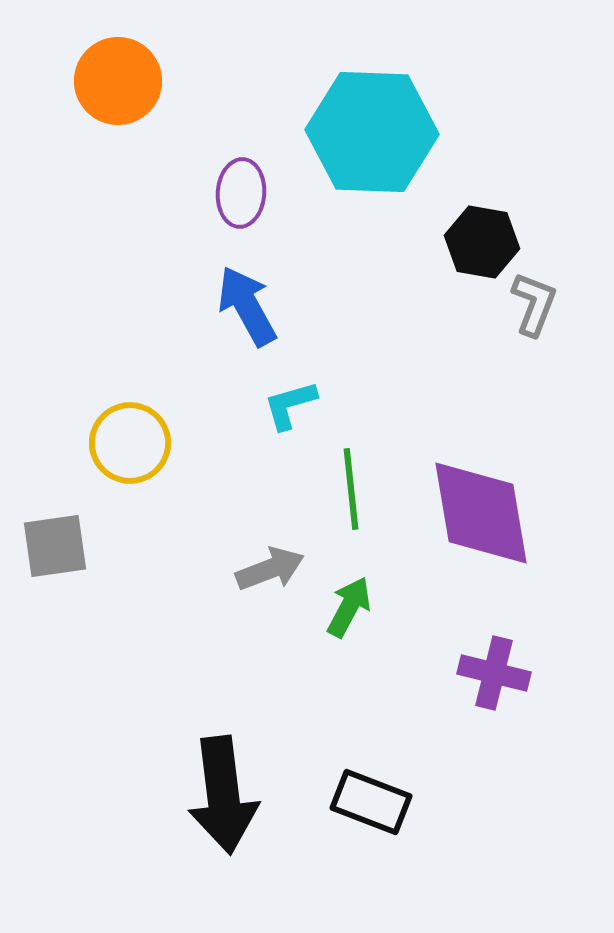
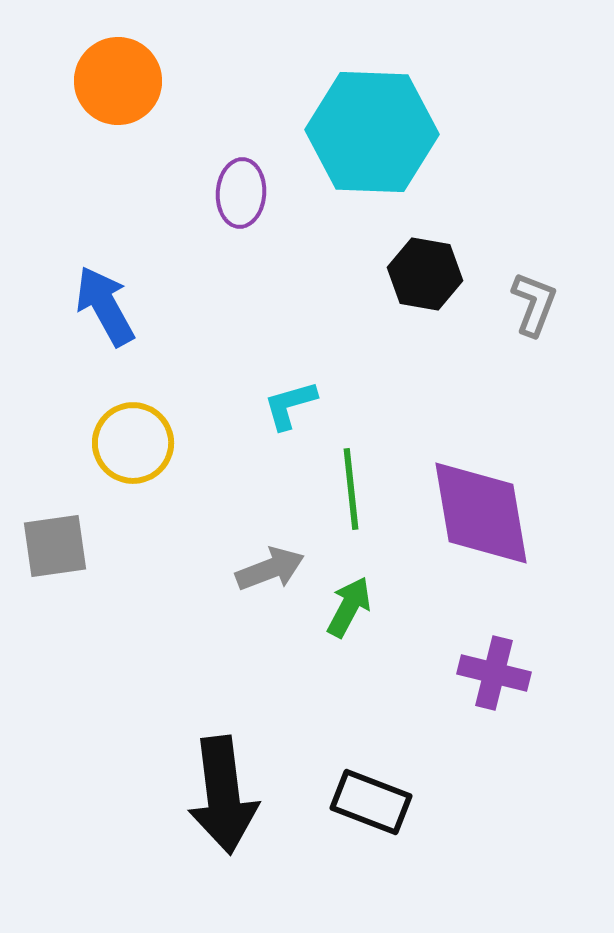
black hexagon: moved 57 px left, 32 px down
blue arrow: moved 142 px left
yellow circle: moved 3 px right
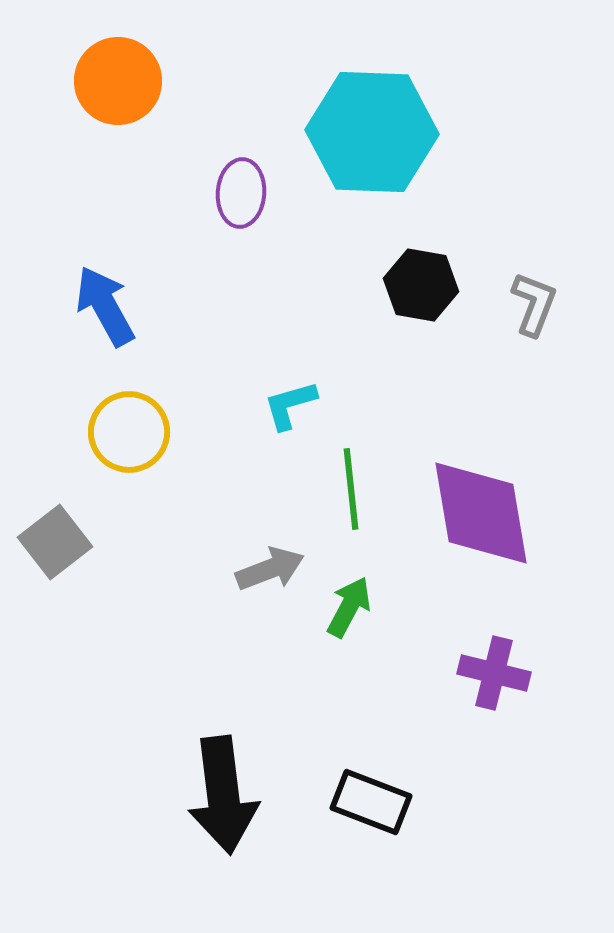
black hexagon: moved 4 px left, 11 px down
yellow circle: moved 4 px left, 11 px up
gray square: moved 4 px up; rotated 30 degrees counterclockwise
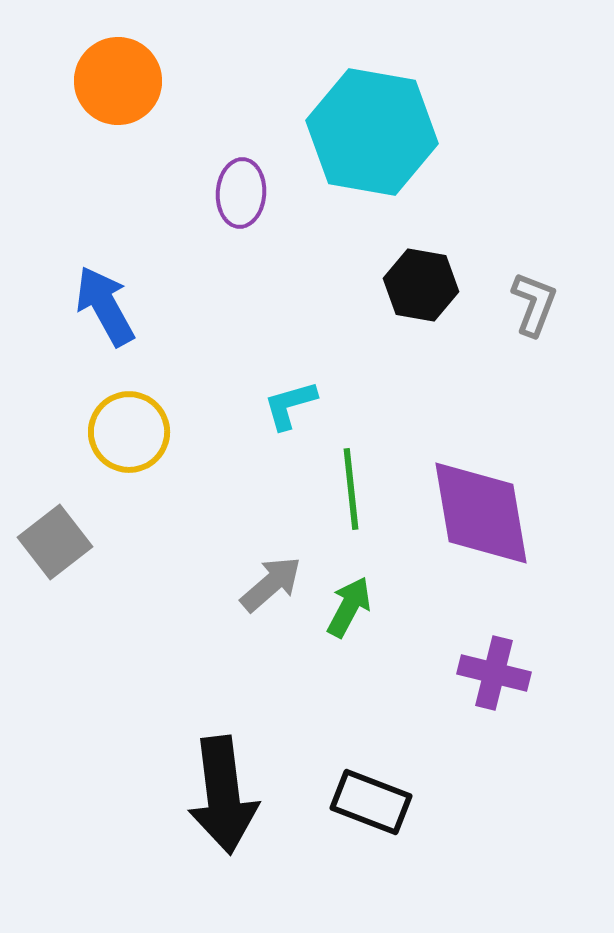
cyan hexagon: rotated 8 degrees clockwise
gray arrow: moved 1 px right, 15 px down; rotated 20 degrees counterclockwise
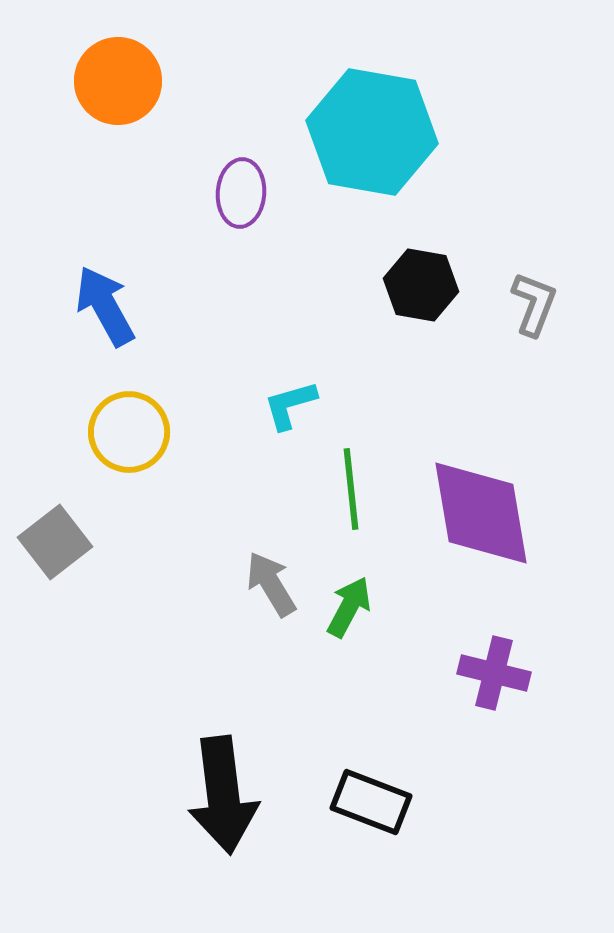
gray arrow: rotated 80 degrees counterclockwise
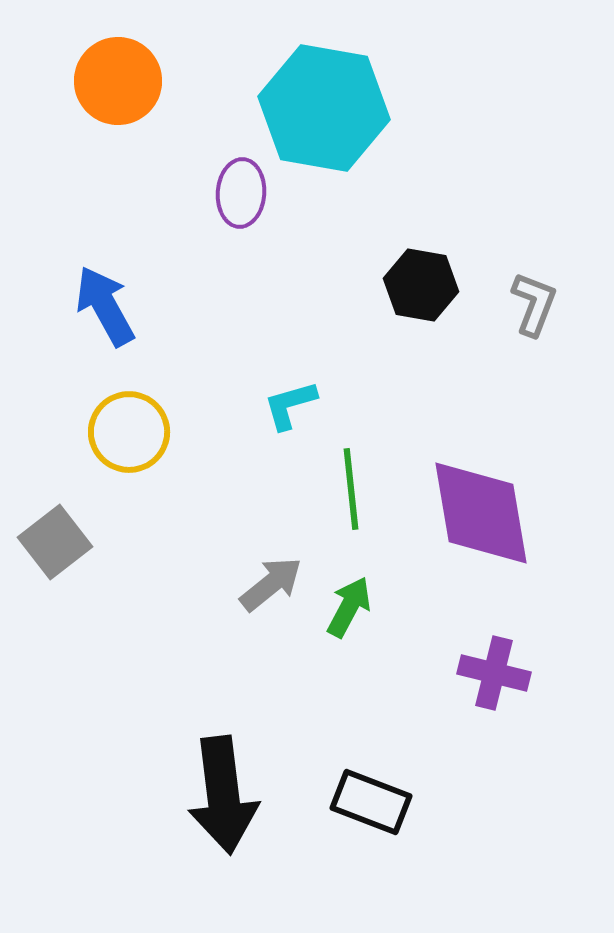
cyan hexagon: moved 48 px left, 24 px up
gray arrow: rotated 82 degrees clockwise
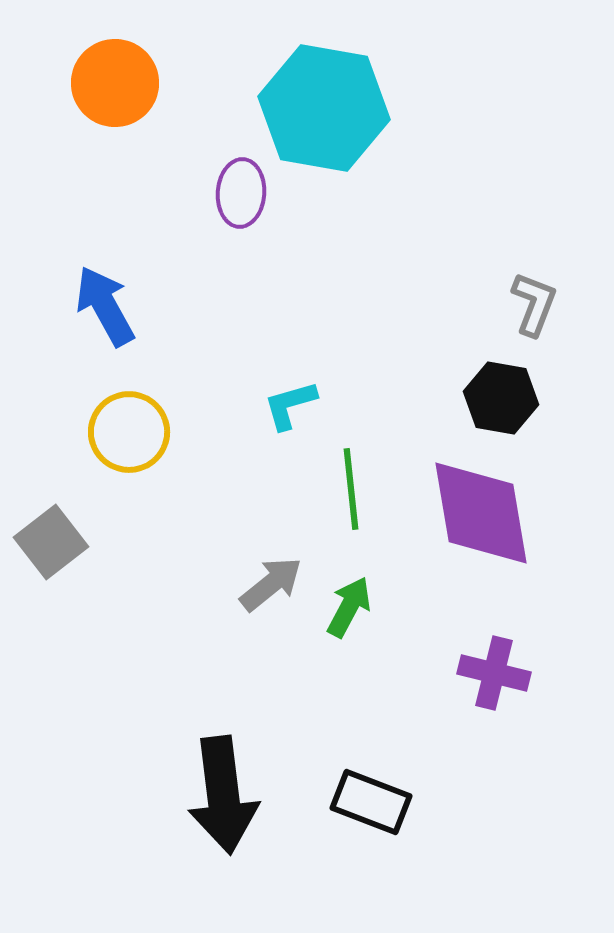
orange circle: moved 3 px left, 2 px down
black hexagon: moved 80 px right, 113 px down
gray square: moved 4 px left
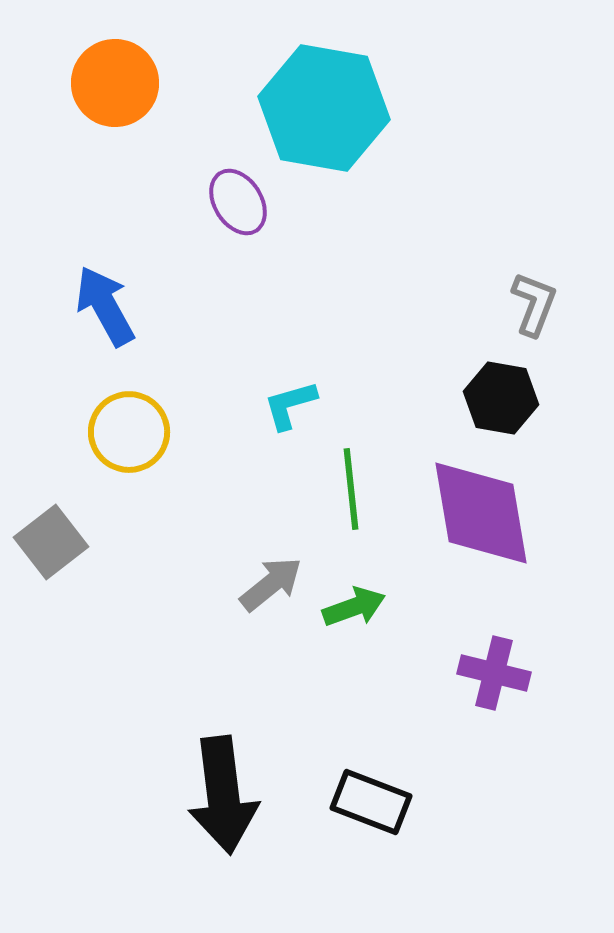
purple ellipse: moved 3 px left, 9 px down; rotated 36 degrees counterclockwise
green arrow: moved 5 px right; rotated 42 degrees clockwise
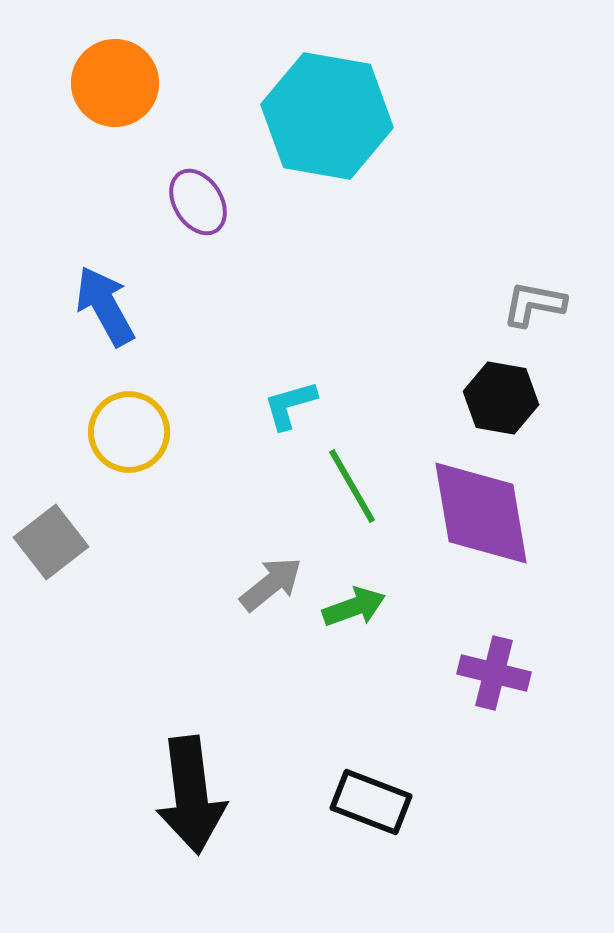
cyan hexagon: moved 3 px right, 8 px down
purple ellipse: moved 40 px left
gray L-shape: rotated 100 degrees counterclockwise
green line: moved 1 px right, 3 px up; rotated 24 degrees counterclockwise
black arrow: moved 32 px left
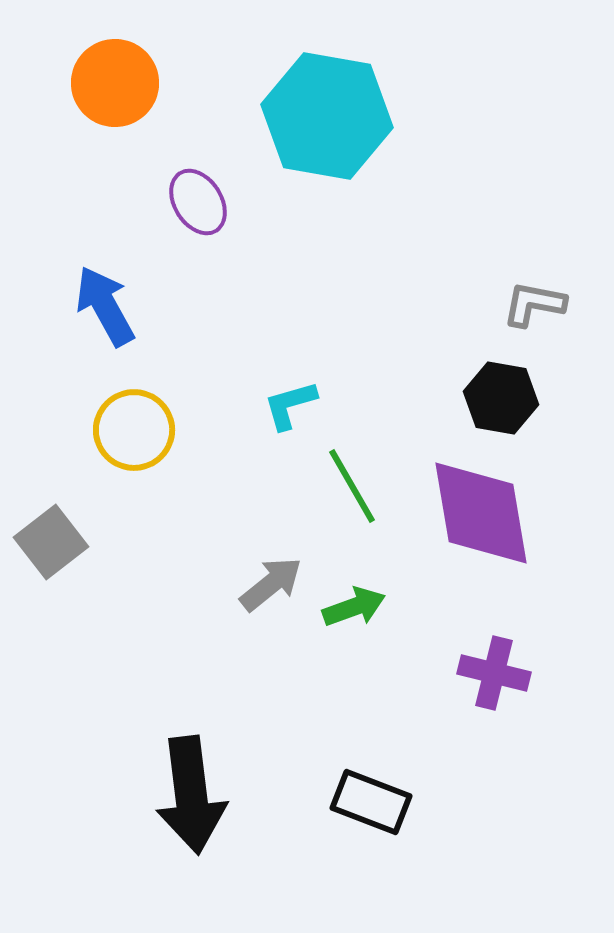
yellow circle: moved 5 px right, 2 px up
